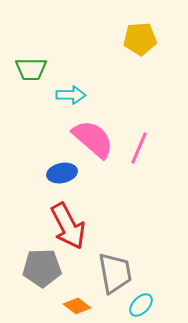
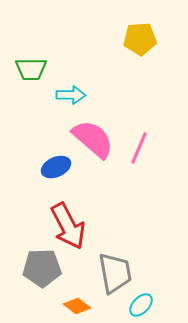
blue ellipse: moved 6 px left, 6 px up; rotated 12 degrees counterclockwise
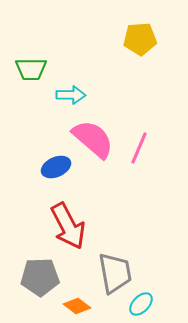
gray pentagon: moved 2 px left, 9 px down
cyan ellipse: moved 1 px up
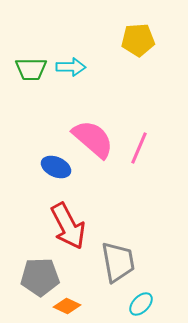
yellow pentagon: moved 2 px left, 1 px down
cyan arrow: moved 28 px up
blue ellipse: rotated 48 degrees clockwise
gray trapezoid: moved 3 px right, 11 px up
orange diamond: moved 10 px left; rotated 12 degrees counterclockwise
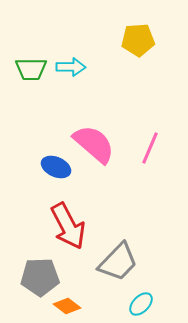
pink semicircle: moved 1 px right, 5 px down
pink line: moved 11 px right
gray trapezoid: rotated 54 degrees clockwise
orange diamond: rotated 12 degrees clockwise
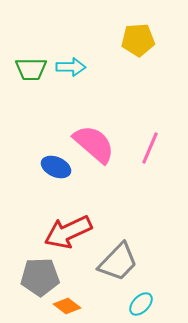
red arrow: moved 6 px down; rotated 93 degrees clockwise
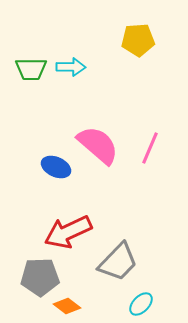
pink semicircle: moved 4 px right, 1 px down
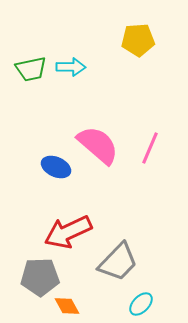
green trapezoid: rotated 12 degrees counterclockwise
orange diamond: rotated 24 degrees clockwise
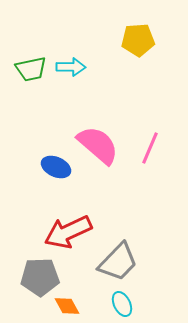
cyan ellipse: moved 19 px left; rotated 70 degrees counterclockwise
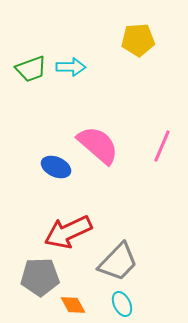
green trapezoid: rotated 8 degrees counterclockwise
pink line: moved 12 px right, 2 px up
orange diamond: moved 6 px right, 1 px up
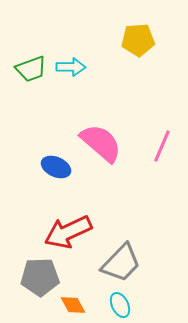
pink semicircle: moved 3 px right, 2 px up
gray trapezoid: moved 3 px right, 1 px down
cyan ellipse: moved 2 px left, 1 px down
